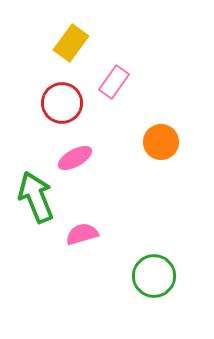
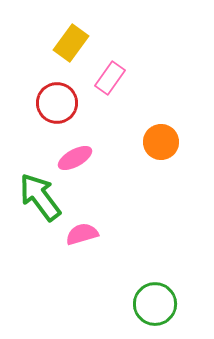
pink rectangle: moved 4 px left, 4 px up
red circle: moved 5 px left
green arrow: moved 4 px right; rotated 15 degrees counterclockwise
green circle: moved 1 px right, 28 px down
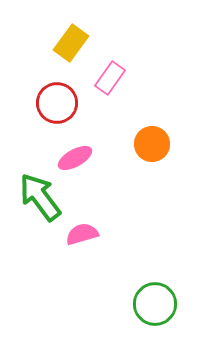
orange circle: moved 9 px left, 2 px down
